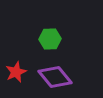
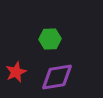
purple diamond: moved 2 px right; rotated 60 degrees counterclockwise
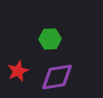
red star: moved 2 px right, 1 px up
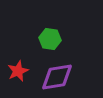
green hexagon: rotated 10 degrees clockwise
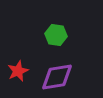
green hexagon: moved 6 px right, 4 px up
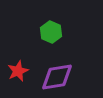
green hexagon: moved 5 px left, 3 px up; rotated 15 degrees clockwise
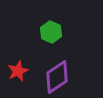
purple diamond: rotated 24 degrees counterclockwise
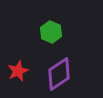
purple diamond: moved 2 px right, 3 px up
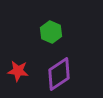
red star: rotated 30 degrees clockwise
